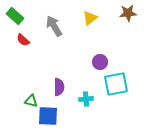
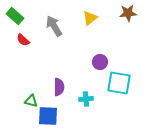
cyan square: moved 3 px right, 1 px up; rotated 20 degrees clockwise
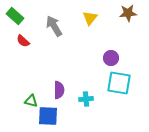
yellow triangle: rotated 14 degrees counterclockwise
red semicircle: moved 1 px down
purple circle: moved 11 px right, 4 px up
purple semicircle: moved 3 px down
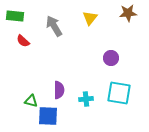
green rectangle: rotated 36 degrees counterclockwise
cyan square: moved 10 px down
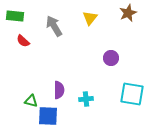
brown star: rotated 18 degrees counterclockwise
cyan square: moved 13 px right, 1 px down
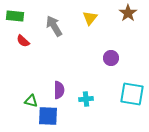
brown star: rotated 12 degrees counterclockwise
